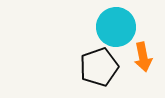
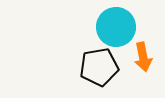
black pentagon: rotated 9 degrees clockwise
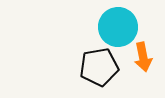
cyan circle: moved 2 px right
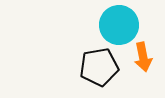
cyan circle: moved 1 px right, 2 px up
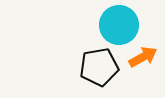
orange arrow: rotated 108 degrees counterclockwise
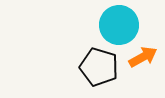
black pentagon: rotated 27 degrees clockwise
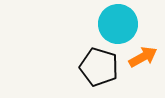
cyan circle: moved 1 px left, 1 px up
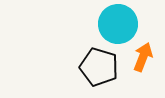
orange arrow: rotated 40 degrees counterclockwise
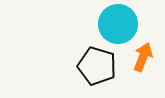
black pentagon: moved 2 px left, 1 px up
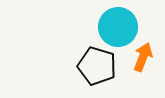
cyan circle: moved 3 px down
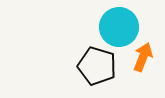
cyan circle: moved 1 px right
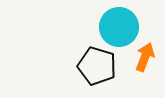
orange arrow: moved 2 px right
